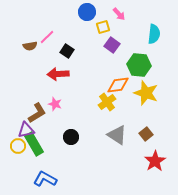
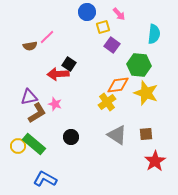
black square: moved 2 px right, 13 px down
purple triangle: moved 3 px right, 33 px up
brown square: rotated 32 degrees clockwise
green rectangle: rotated 20 degrees counterclockwise
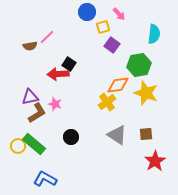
green hexagon: rotated 15 degrees counterclockwise
purple triangle: moved 1 px right
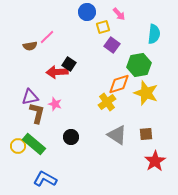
red arrow: moved 1 px left, 2 px up
orange diamond: moved 1 px right, 1 px up; rotated 10 degrees counterclockwise
brown L-shape: rotated 45 degrees counterclockwise
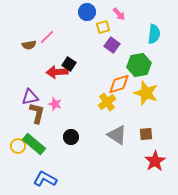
brown semicircle: moved 1 px left, 1 px up
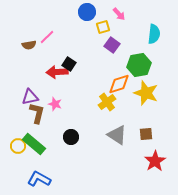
blue L-shape: moved 6 px left
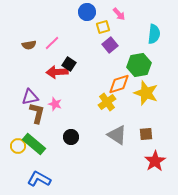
pink line: moved 5 px right, 6 px down
purple square: moved 2 px left; rotated 14 degrees clockwise
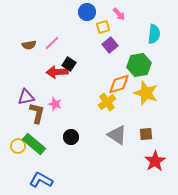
purple triangle: moved 4 px left
blue L-shape: moved 2 px right, 1 px down
